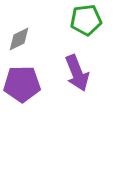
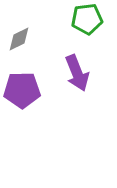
green pentagon: moved 1 px right, 1 px up
purple pentagon: moved 6 px down
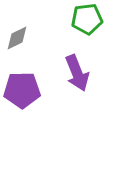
gray diamond: moved 2 px left, 1 px up
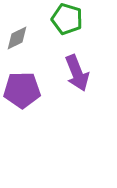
green pentagon: moved 20 px left; rotated 24 degrees clockwise
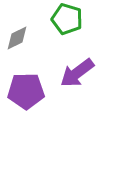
purple arrow: rotated 75 degrees clockwise
purple pentagon: moved 4 px right, 1 px down
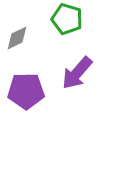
purple arrow: rotated 12 degrees counterclockwise
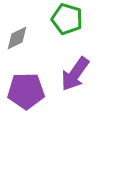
purple arrow: moved 2 px left, 1 px down; rotated 6 degrees counterclockwise
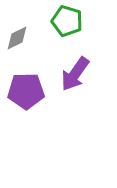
green pentagon: moved 2 px down
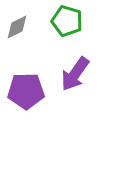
gray diamond: moved 11 px up
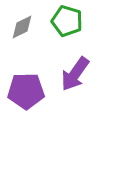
gray diamond: moved 5 px right
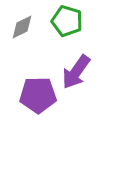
purple arrow: moved 1 px right, 2 px up
purple pentagon: moved 12 px right, 4 px down
